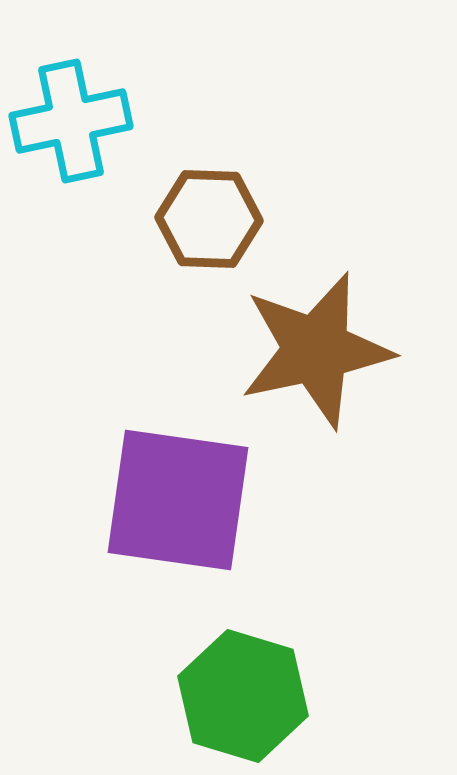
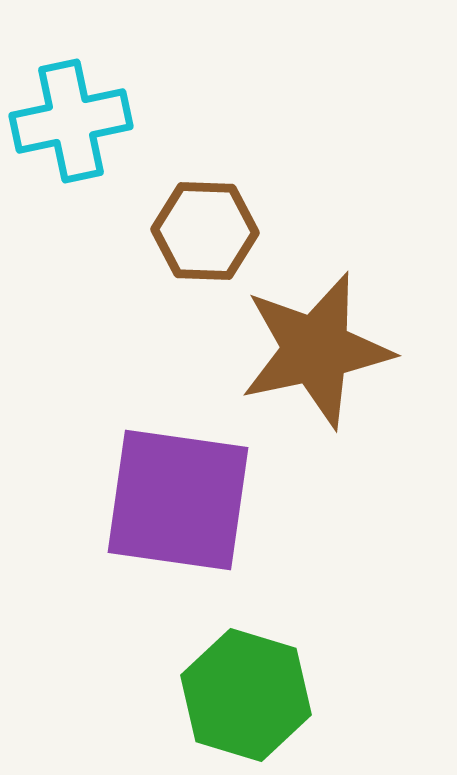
brown hexagon: moved 4 px left, 12 px down
green hexagon: moved 3 px right, 1 px up
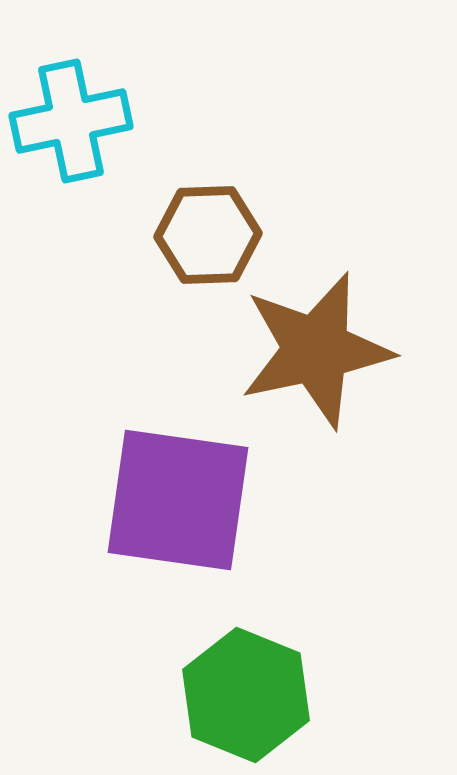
brown hexagon: moved 3 px right, 4 px down; rotated 4 degrees counterclockwise
green hexagon: rotated 5 degrees clockwise
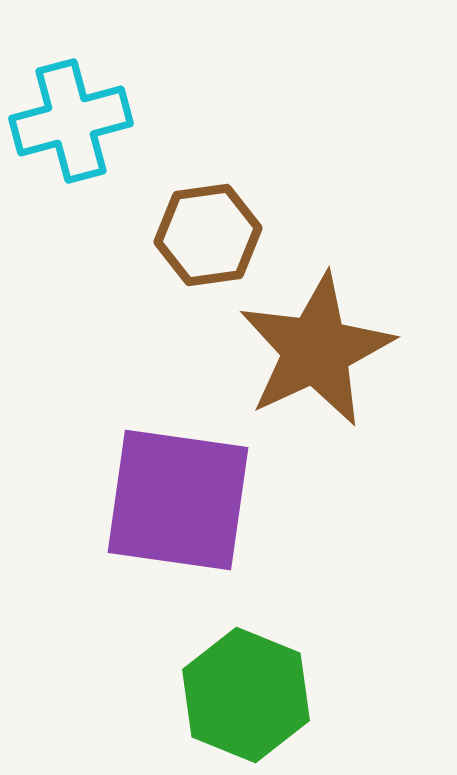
cyan cross: rotated 3 degrees counterclockwise
brown hexagon: rotated 6 degrees counterclockwise
brown star: rotated 13 degrees counterclockwise
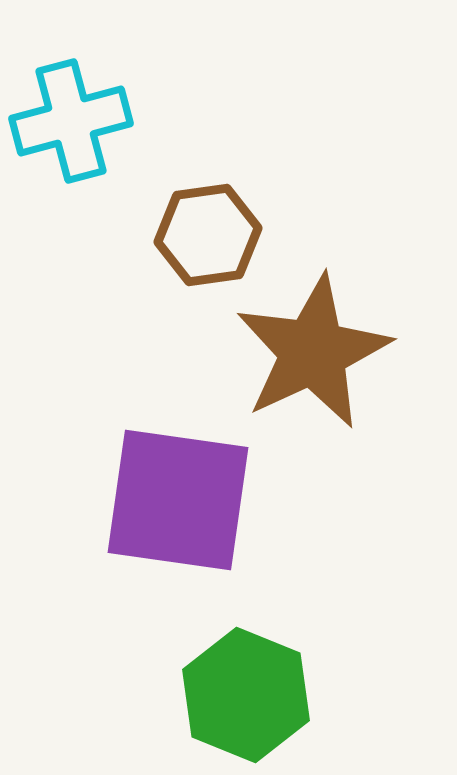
brown star: moved 3 px left, 2 px down
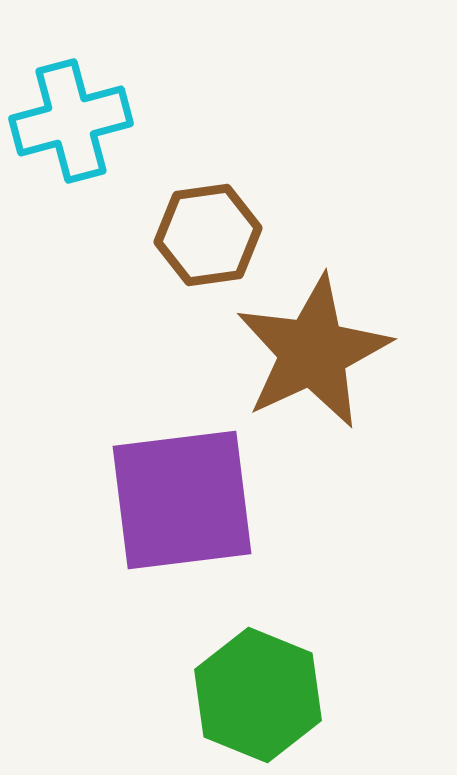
purple square: moved 4 px right; rotated 15 degrees counterclockwise
green hexagon: moved 12 px right
